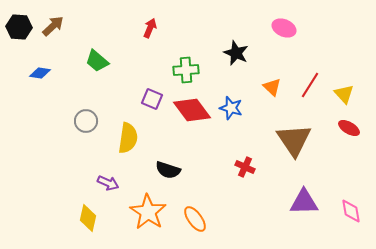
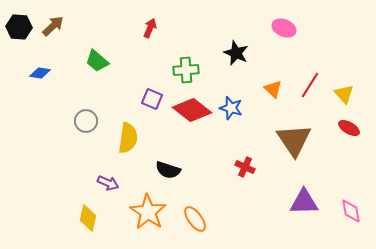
orange triangle: moved 1 px right, 2 px down
red diamond: rotated 15 degrees counterclockwise
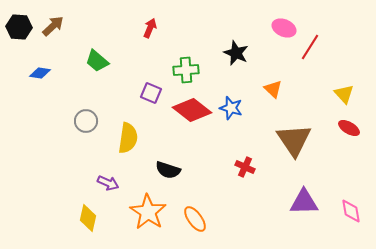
red line: moved 38 px up
purple square: moved 1 px left, 6 px up
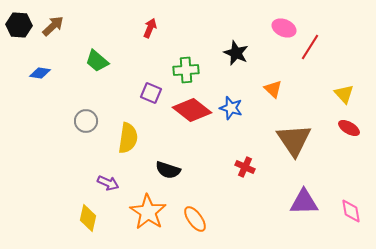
black hexagon: moved 2 px up
